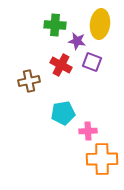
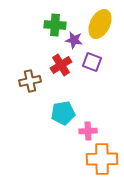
yellow ellipse: rotated 20 degrees clockwise
purple star: moved 3 px left, 1 px up
red cross: rotated 30 degrees clockwise
brown cross: moved 1 px right
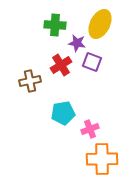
purple star: moved 3 px right, 3 px down
pink cross: moved 2 px right, 2 px up; rotated 18 degrees counterclockwise
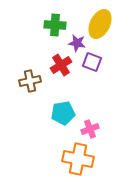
orange cross: moved 24 px left; rotated 12 degrees clockwise
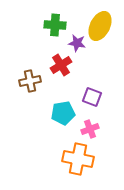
yellow ellipse: moved 2 px down
purple square: moved 35 px down
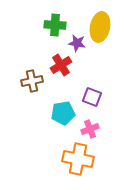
yellow ellipse: moved 1 px down; rotated 16 degrees counterclockwise
brown cross: moved 2 px right
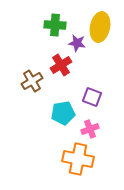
brown cross: rotated 20 degrees counterclockwise
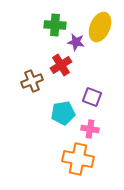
yellow ellipse: rotated 12 degrees clockwise
purple star: moved 1 px left, 1 px up
brown cross: rotated 10 degrees clockwise
pink cross: rotated 30 degrees clockwise
